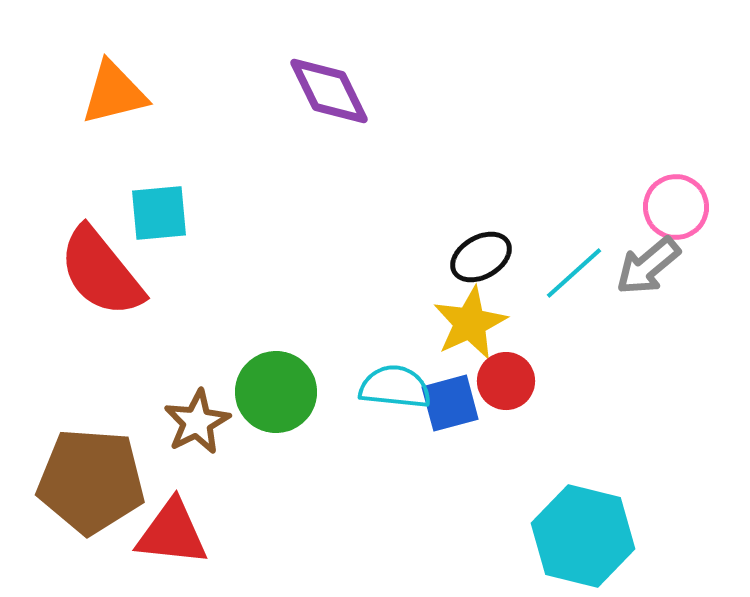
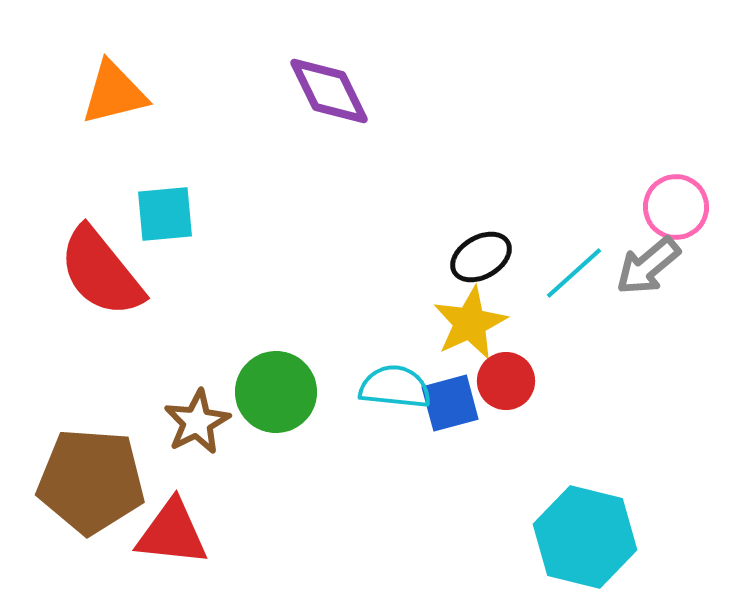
cyan square: moved 6 px right, 1 px down
cyan hexagon: moved 2 px right, 1 px down
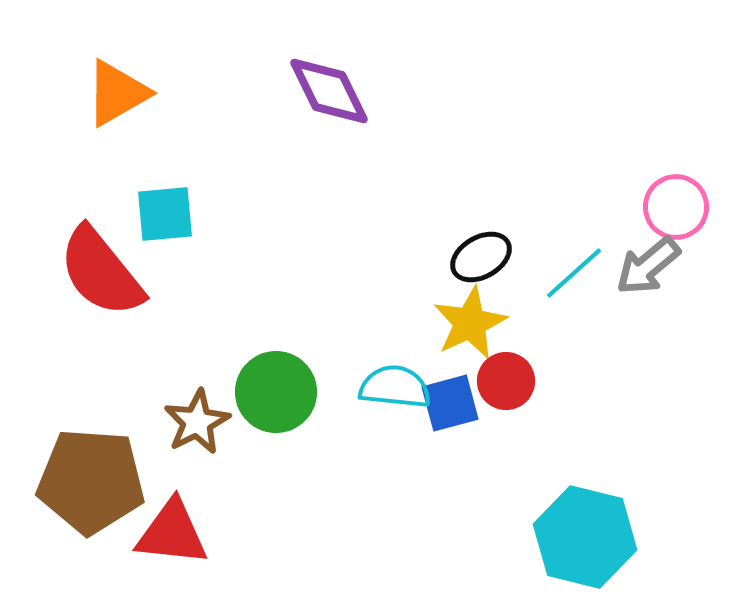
orange triangle: moved 3 px right; rotated 16 degrees counterclockwise
